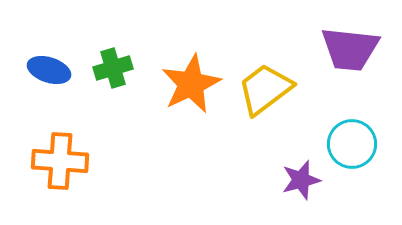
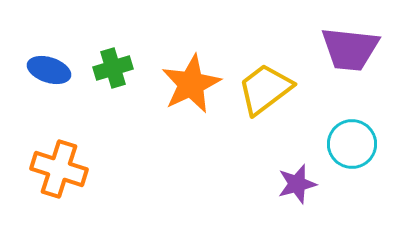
orange cross: moved 1 px left, 8 px down; rotated 14 degrees clockwise
purple star: moved 4 px left, 4 px down
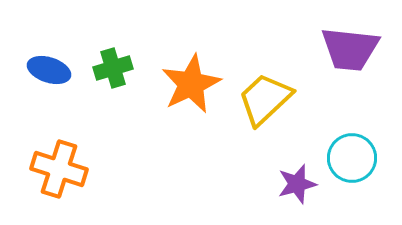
yellow trapezoid: moved 10 px down; rotated 6 degrees counterclockwise
cyan circle: moved 14 px down
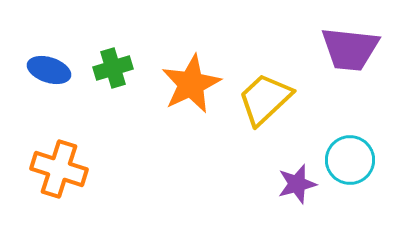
cyan circle: moved 2 px left, 2 px down
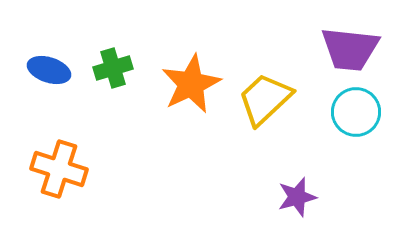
cyan circle: moved 6 px right, 48 px up
purple star: moved 13 px down
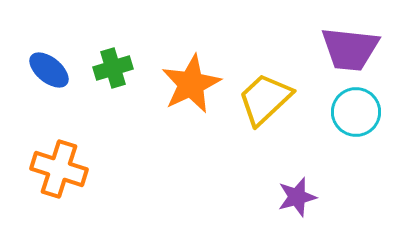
blue ellipse: rotated 21 degrees clockwise
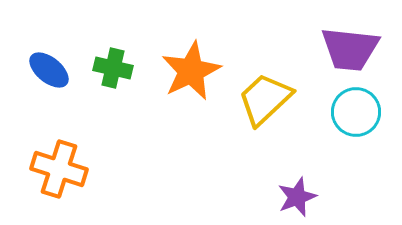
green cross: rotated 30 degrees clockwise
orange star: moved 13 px up
purple star: rotated 6 degrees counterclockwise
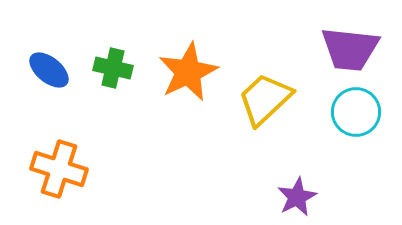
orange star: moved 3 px left, 1 px down
purple star: rotated 6 degrees counterclockwise
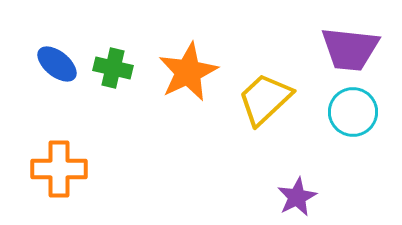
blue ellipse: moved 8 px right, 6 px up
cyan circle: moved 3 px left
orange cross: rotated 18 degrees counterclockwise
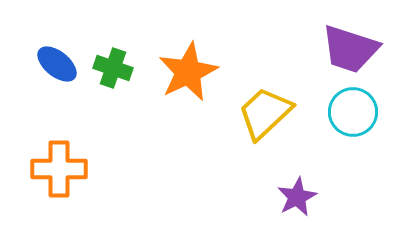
purple trapezoid: rotated 12 degrees clockwise
green cross: rotated 6 degrees clockwise
yellow trapezoid: moved 14 px down
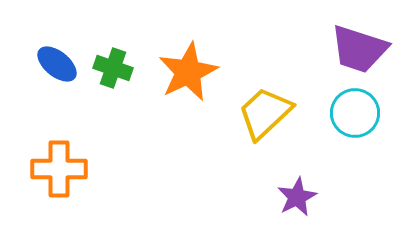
purple trapezoid: moved 9 px right
cyan circle: moved 2 px right, 1 px down
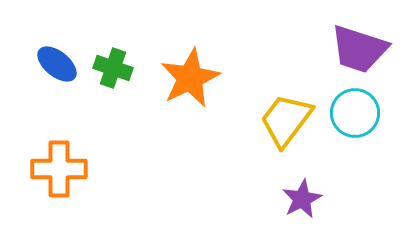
orange star: moved 2 px right, 6 px down
yellow trapezoid: moved 21 px right, 7 px down; rotated 10 degrees counterclockwise
purple star: moved 5 px right, 2 px down
